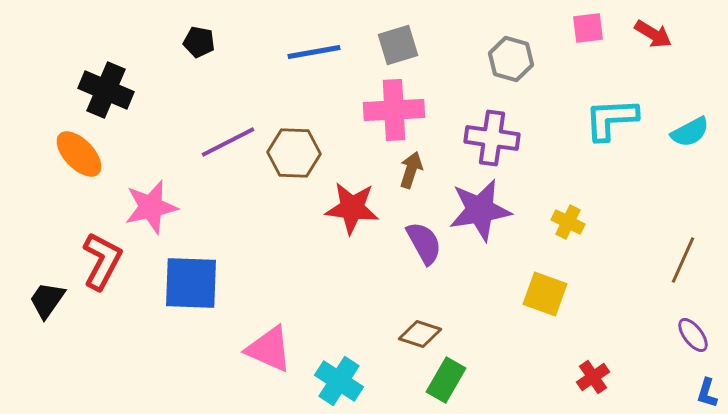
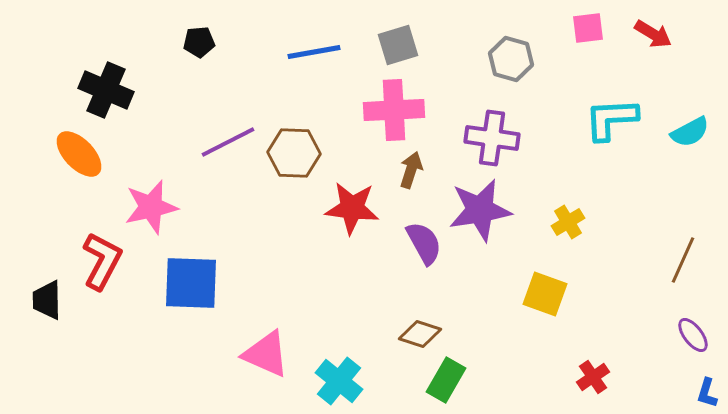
black pentagon: rotated 16 degrees counterclockwise
yellow cross: rotated 32 degrees clockwise
black trapezoid: rotated 36 degrees counterclockwise
pink triangle: moved 3 px left, 5 px down
cyan cross: rotated 6 degrees clockwise
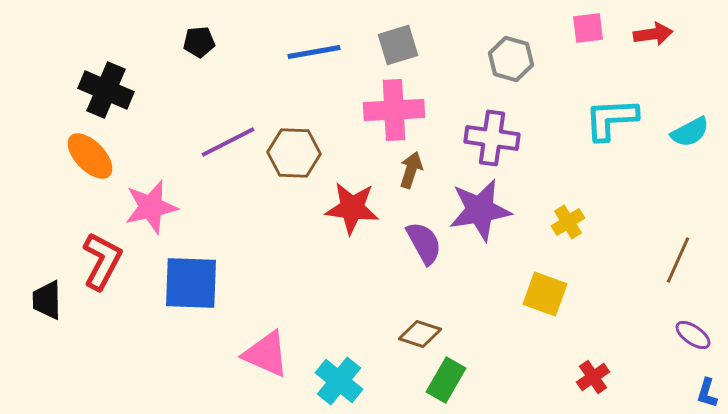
red arrow: rotated 39 degrees counterclockwise
orange ellipse: moved 11 px right, 2 px down
brown line: moved 5 px left
purple ellipse: rotated 18 degrees counterclockwise
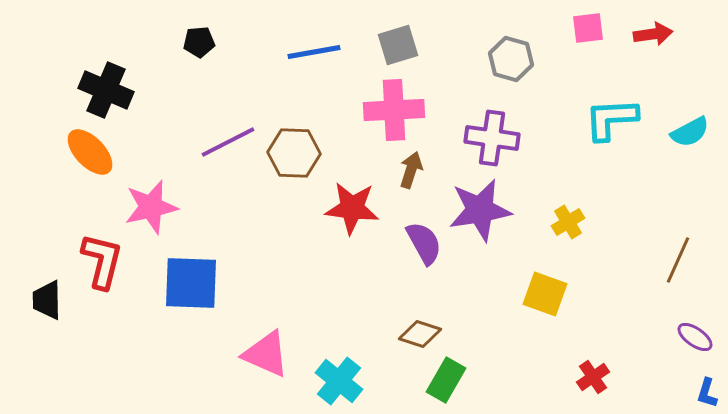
orange ellipse: moved 4 px up
red L-shape: rotated 14 degrees counterclockwise
purple ellipse: moved 2 px right, 2 px down
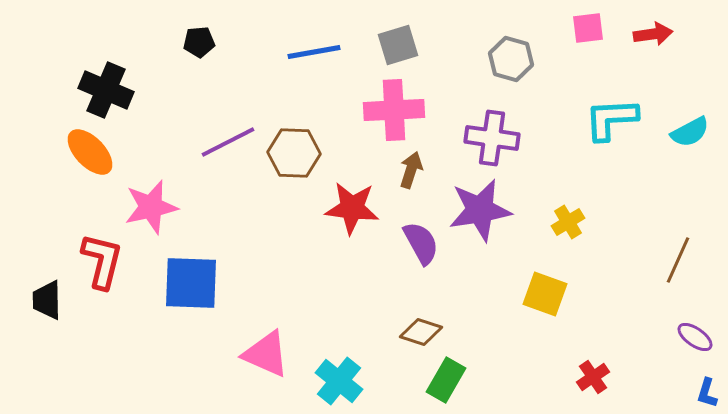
purple semicircle: moved 3 px left
brown diamond: moved 1 px right, 2 px up
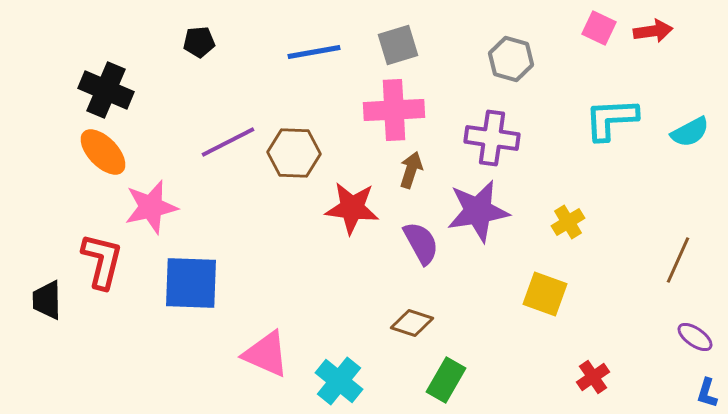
pink square: moved 11 px right; rotated 32 degrees clockwise
red arrow: moved 3 px up
orange ellipse: moved 13 px right
purple star: moved 2 px left, 1 px down
brown diamond: moved 9 px left, 9 px up
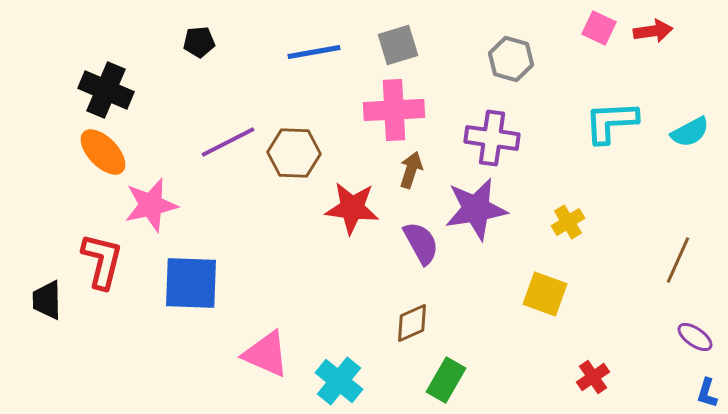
cyan L-shape: moved 3 px down
pink star: moved 2 px up
purple star: moved 2 px left, 2 px up
brown diamond: rotated 42 degrees counterclockwise
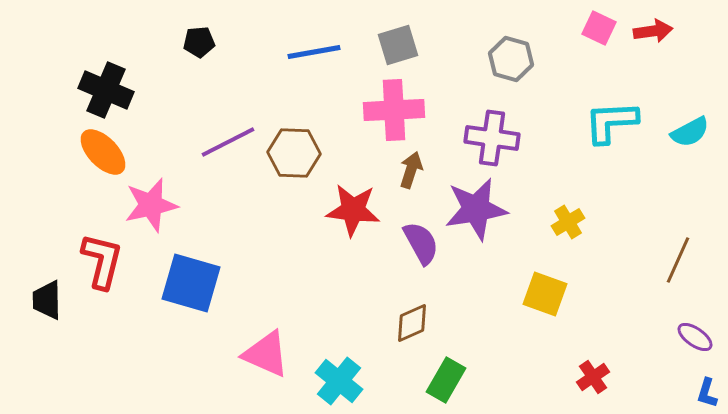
red star: moved 1 px right, 2 px down
blue square: rotated 14 degrees clockwise
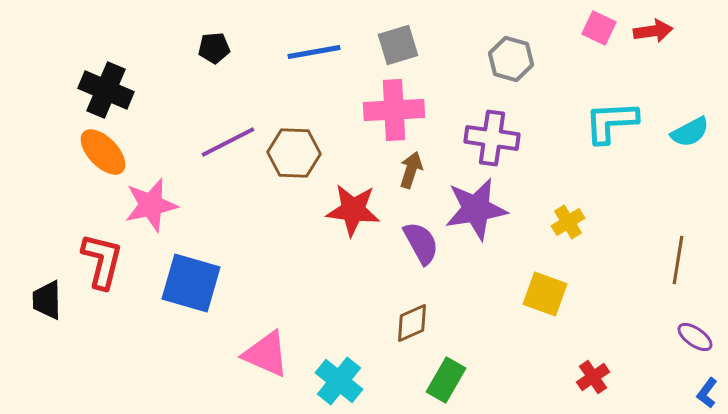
black pentagon: moved 15 px right, 6 px down
brown line: rotated 15 degrees counterclockwise
blue L-shape: rotated 20 degrees clockwise
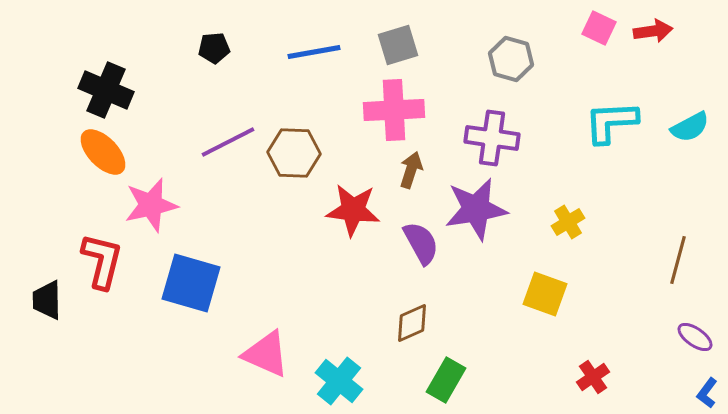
cyan semicircle: moved 5 px up
brown line: rotated 6 degrees clockwise
